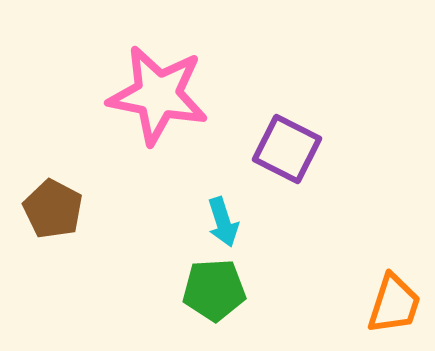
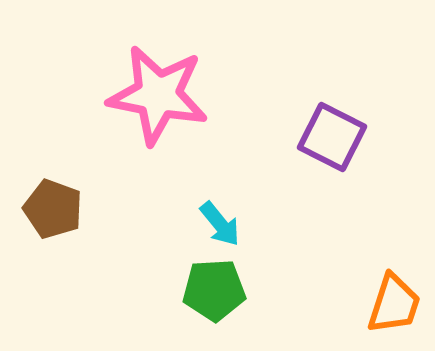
purple square: moved 45 px right, 12 px up
brown pentagon: rotated 8 degrees counterclockwise
cyan arrow: moved 3 px left, 2 px down; rotated 21 degrees counterclockwise
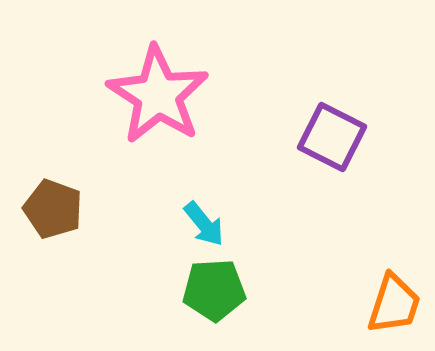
pink star: rotated 22 degrees clockwise
cyan arrow: moved 16 px left
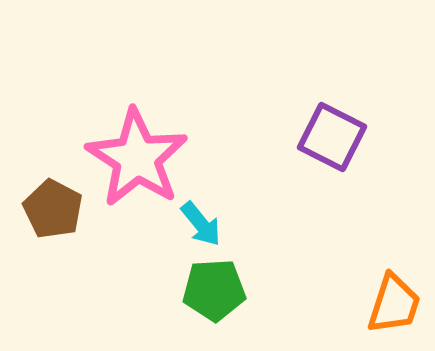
pink star: moved 21 px left, 63 px down
brown pentagon: rotated 8 degrees clockwise
cyan arrow: moved 3 px left
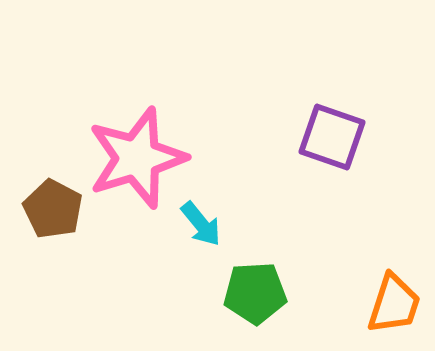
purple square: rotated 8 degrees counterclockwise
pink star: rotated 22 degrees clockwise
green pentagon: moved 41 px right, 3 px down
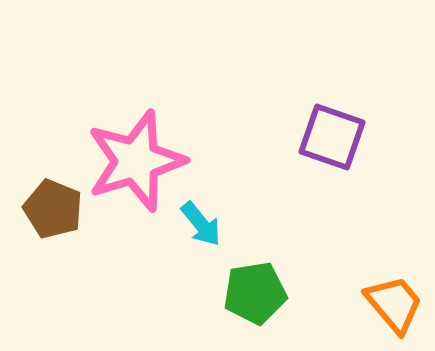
pink star: moved 1 px left, 3 px down
brown pentagon: rotated 6 degrees counterclockwise
green pentagon: rotated 6 degrees counterclockwise
orange trapezoid: rotated 58 degrees counterclockwise
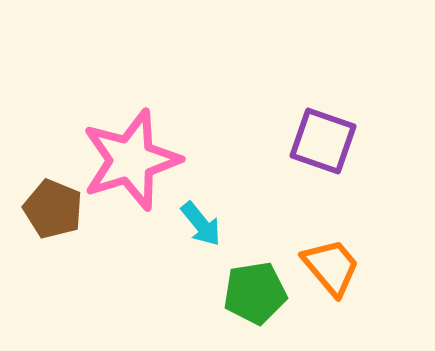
purple square: moved 9 px left, 4 px down
pink star: moved 5 px left, 1 px up
orange trapezoid: moved 63 px left, 37 px up
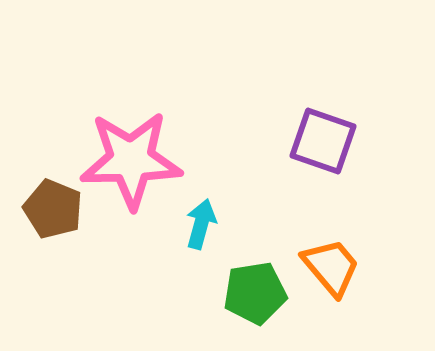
pink star: rotated 16 degrees clockwise
cyan arrow: rotated 126 degrees counterclockwise
